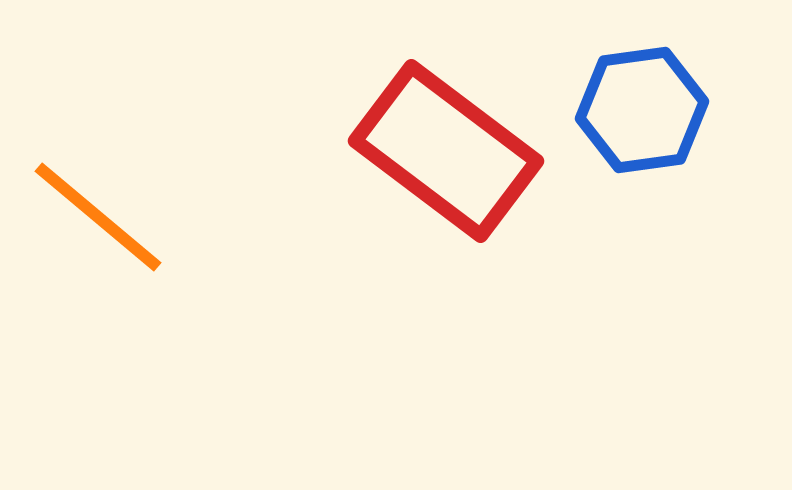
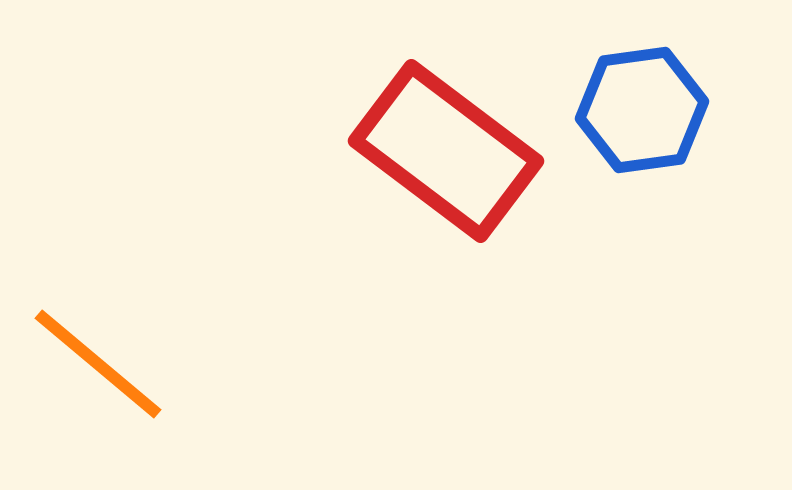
orange line: moved 147 px down
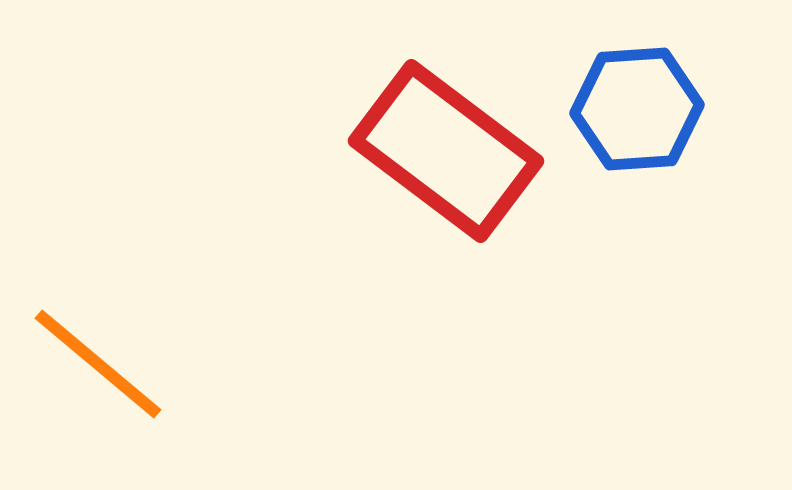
blue hexagon: moved 5 px left, 1 px up; rotated 4 degrees clockwise
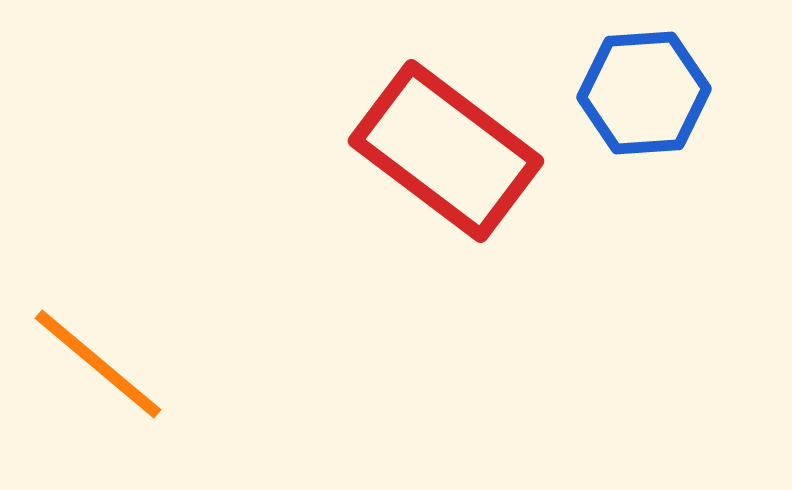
blue hexagon: moved 7 px right, 16 px up
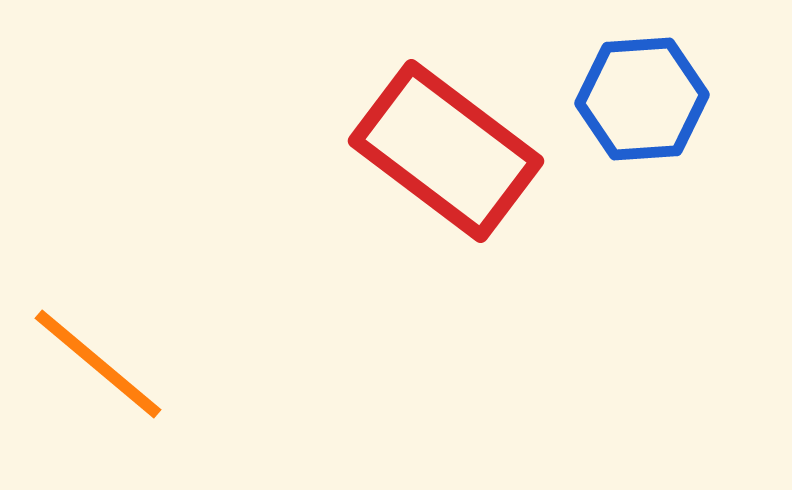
blue hexagon: moved 2 px left, 6 px down
